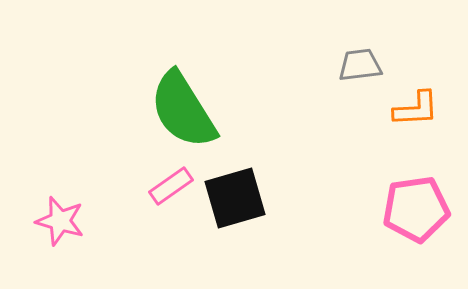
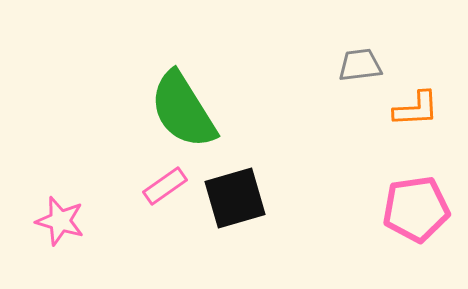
pink rectangle: moved 6 px left
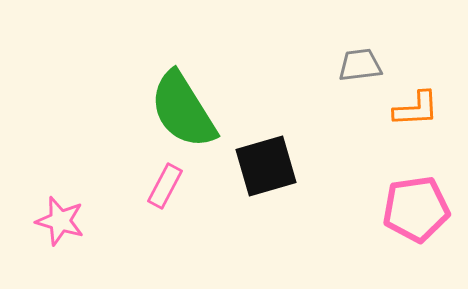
pink rectangle: rotated 27 degrees counterclockwise
black square: moved 31 px right, 32 px up
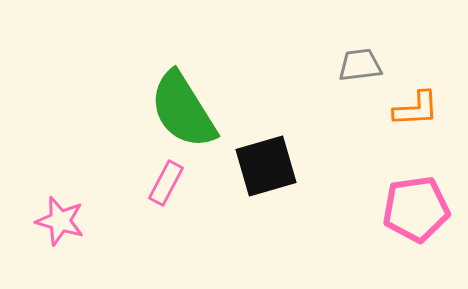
pink rectangle: moved 1 px right, 3 px up
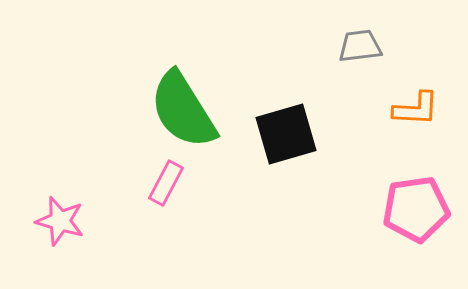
gray trapezoid: moved 19 px up
orange L-shape: rotated 6 degrees clockwise
black square: moved 20 px right, 32 px up
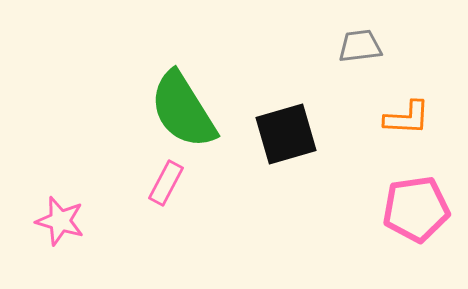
orange L-shape: moved 9 px left, 9 px down
